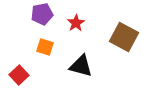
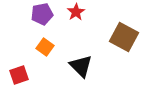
red star: moved 11 px up
orange square: rotated 18 degrees clockwise
black triangle: rotated 30 degrees clockwise
red square: rotated 24 degrees clockwise
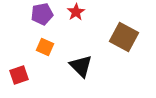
orange square: rotated 12 degrees counterclockwise
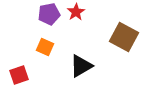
purple pentagon: moved 7 px right
black triangle: rotated 45 degrees clockwise
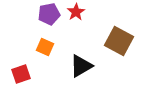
brown square: moved 5 px left, 4 px down
red square: moved 2 px right, 1 px up
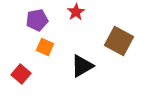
purple pentagon: moved 12 px left, 6 px down
black triangle: moved 1 px right
red square: rotated 30 degrees counterclockwise
